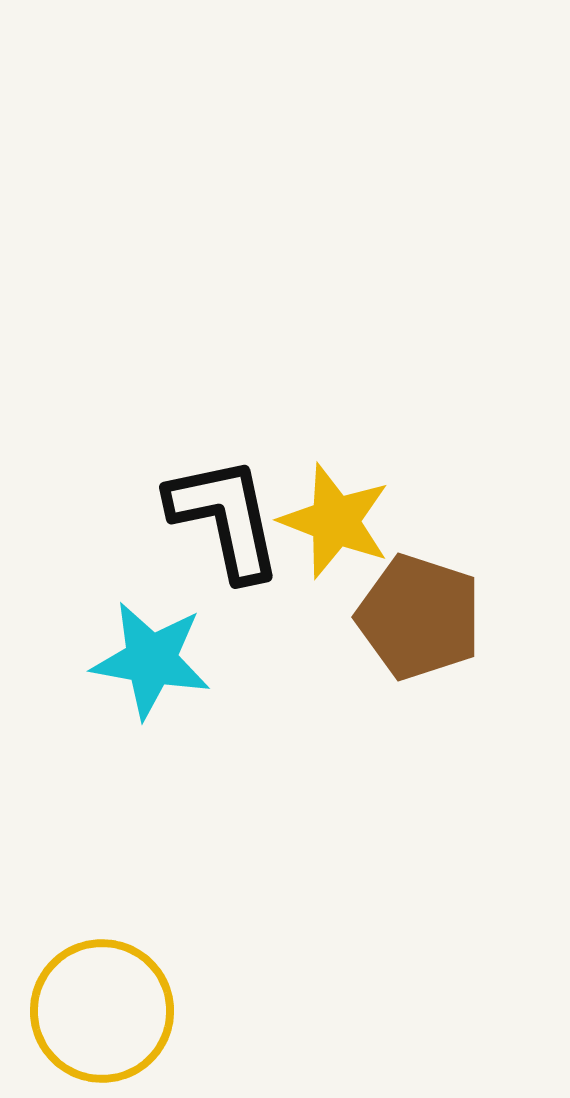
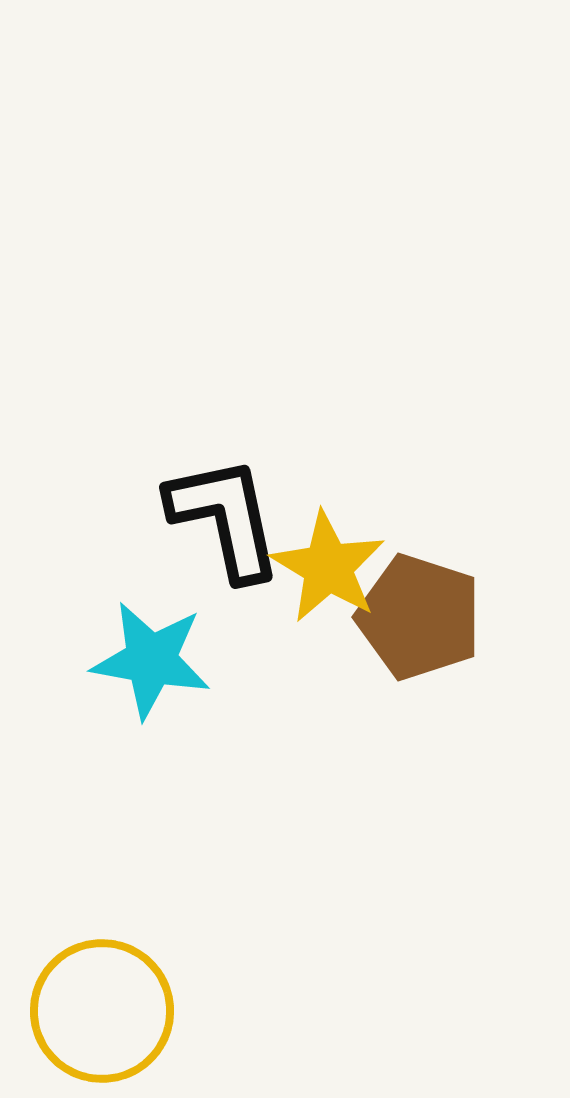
yellow star: moved 7 px left, 46 px down; rotated 10 degrees clockwise
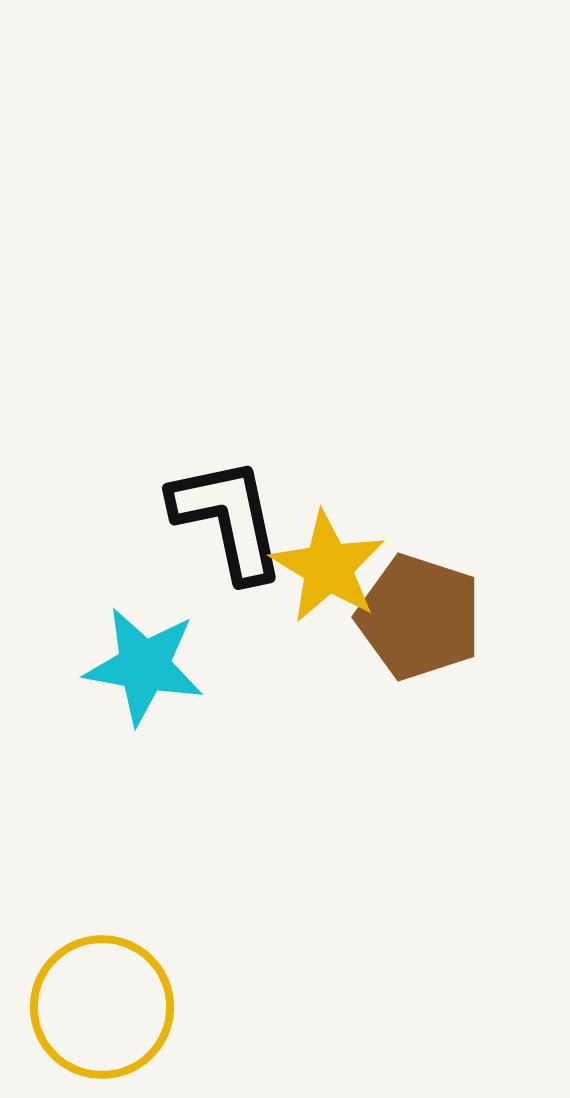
black L-shape: moved 3 px right, 1 px down
cyan star: moved 7 px left, 6 px down
yellow circle: moved 4 px up
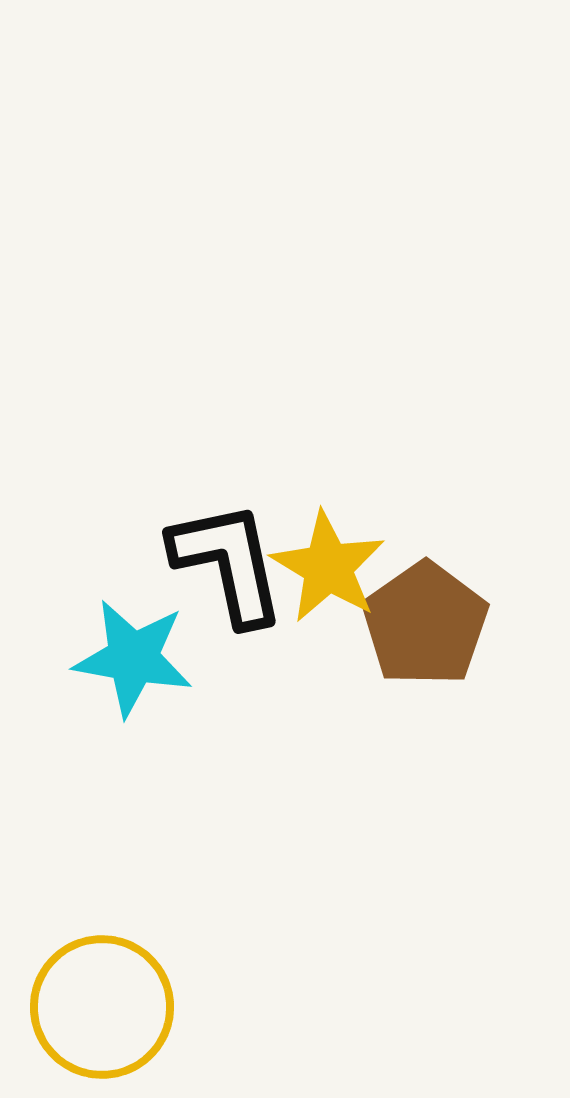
black L-shape: moved 44 px down
brown pentagon: moved 6 px right, 7 px down; rotated 19 degrees clockwise
cyan star: moved 11 px left, 8 px up
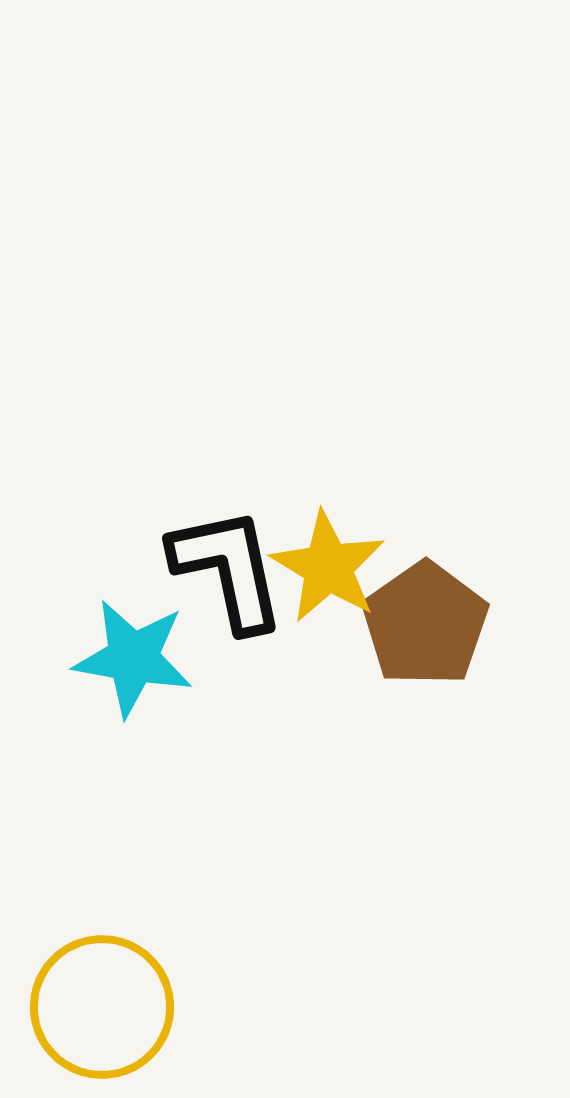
black L-shape: moved 6 px down
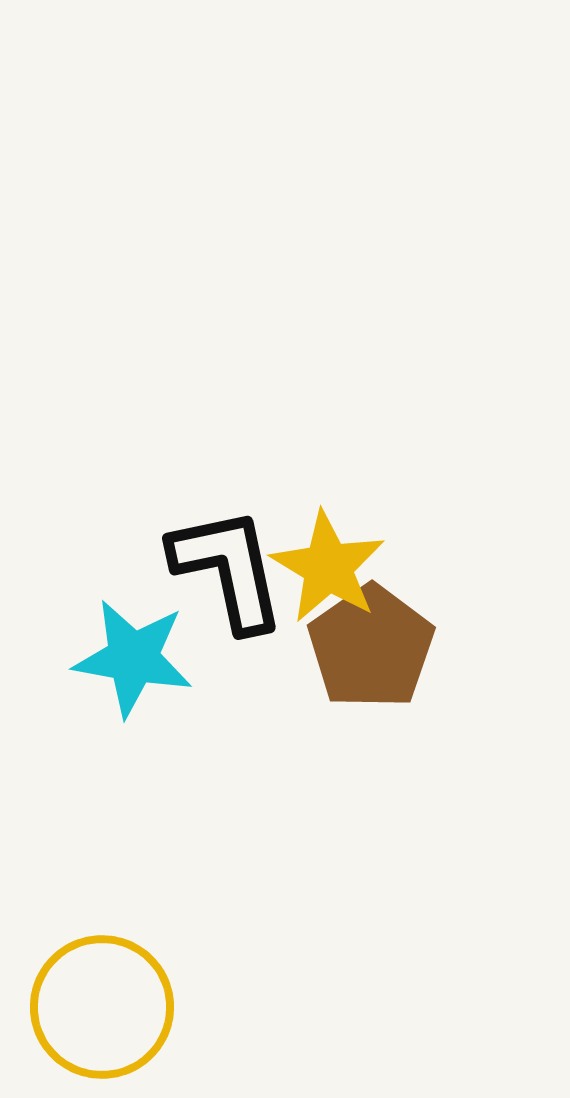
brown pentagon: moved 54 px left, 23 px down
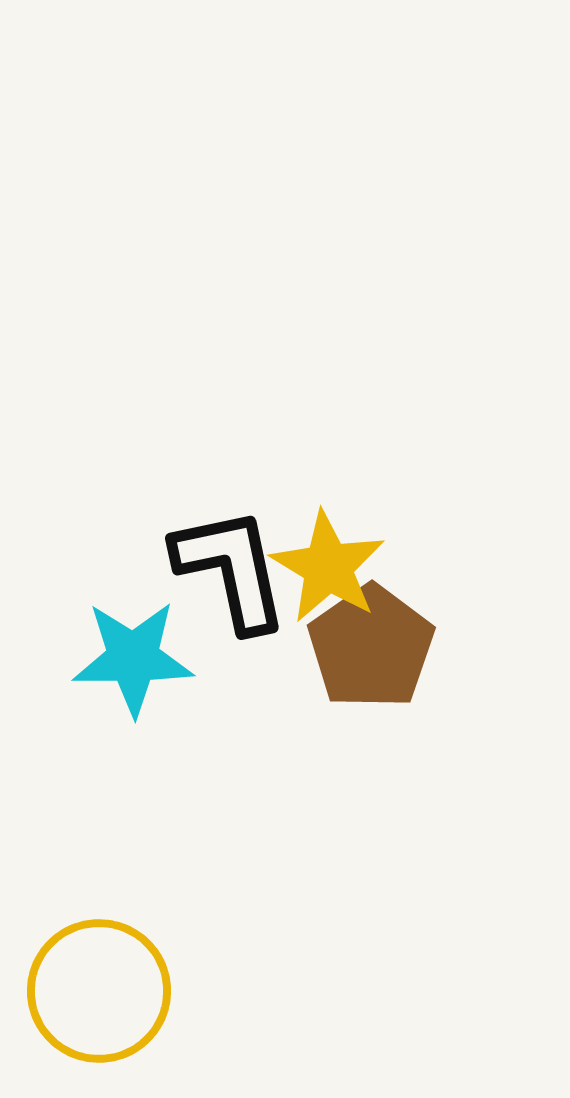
black L-shape: moved 3 px right
cyan star: rotated 10 degrees counterclockwise
yellow circle: moved 3 px left, 16 px up
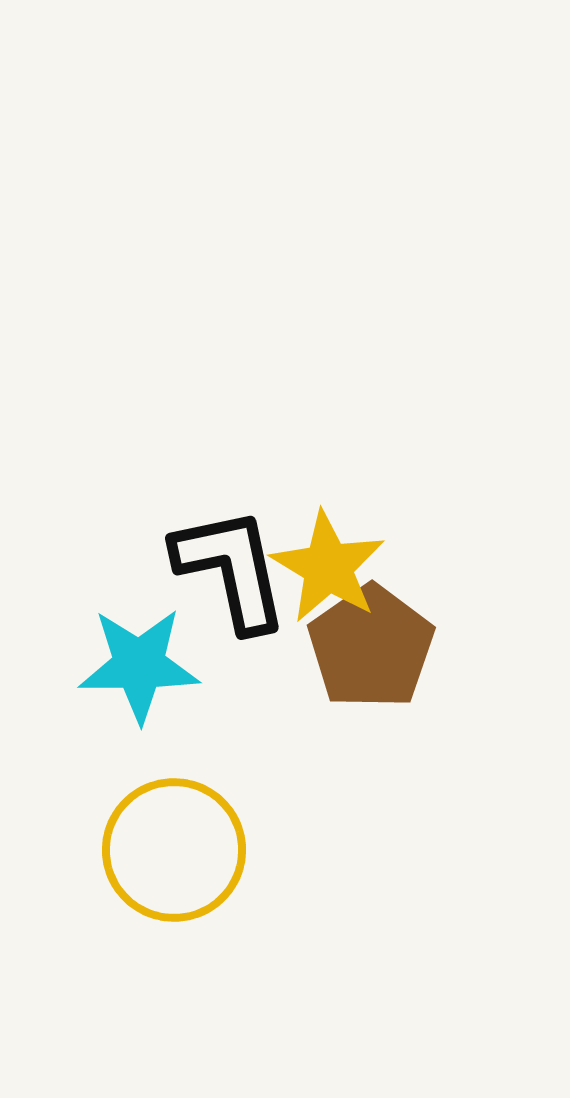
cyan star: moved 6 px right, 7 px down
yellow circle: moved 75 px right, 141 px up
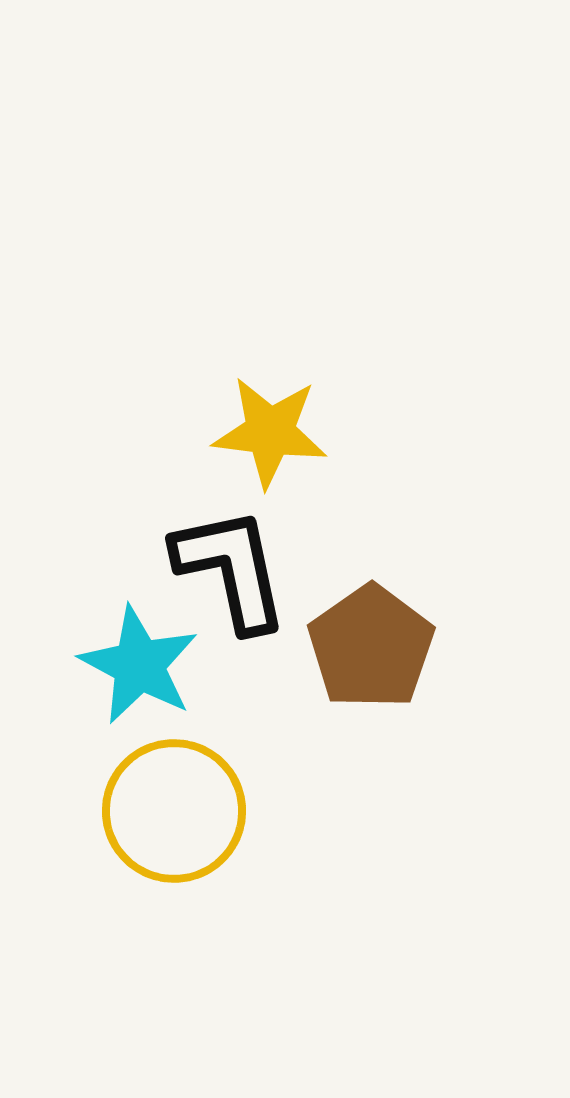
yellow star: moved 58 px left, 135 px up; rotated 24 degrees counterclockwise
cyan star: rotated 28 degrees clockwise
yellow circle: moved 39 px up
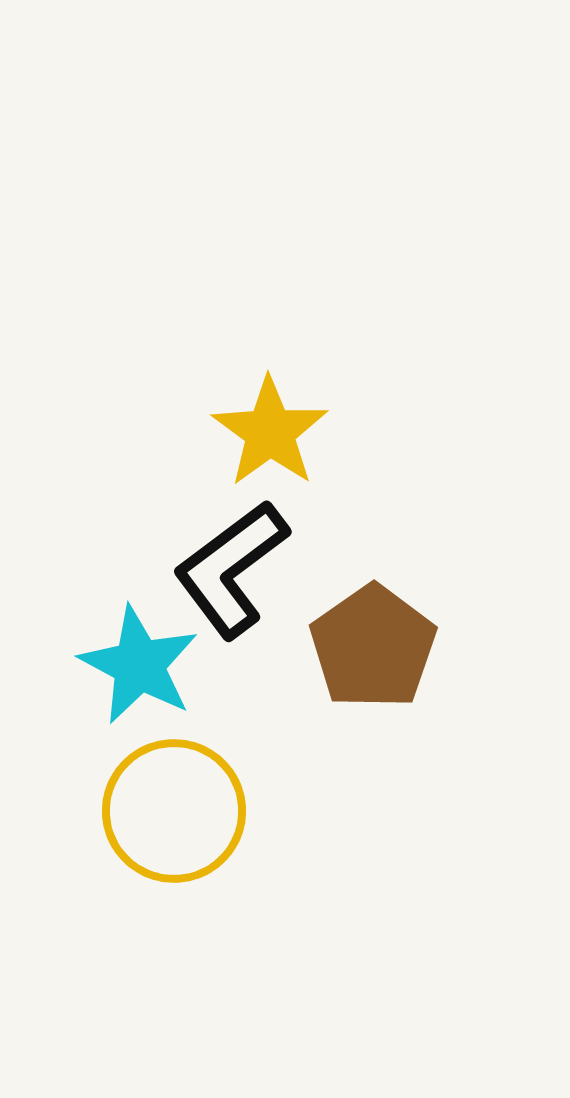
yellow star: rotated 29 degrees clockwise
black L-shape: rotated 115 degrees counterclockwise
brown pentagon: moved 2 px right
